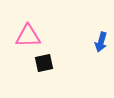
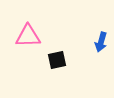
black square: moved 13 px right, 3 px up
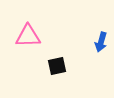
black square: moved 6 px down
